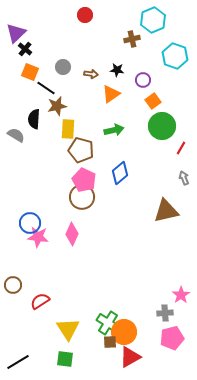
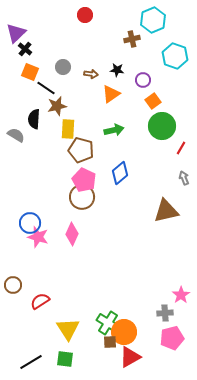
pink star at (38, 237): rotated 10 degrees clockwise
black line at (18, 362): moved 13 px right
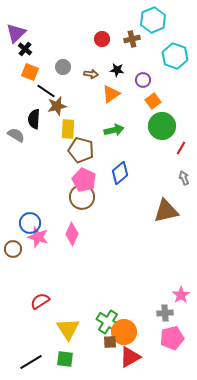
red circle at (85, 15): moved 17 px right, 24 px down
black line at (46, 88): moved 3 px down
brown circle at (13, 285): moved 36 px up
green cross at (108, 323): moved 1 px up
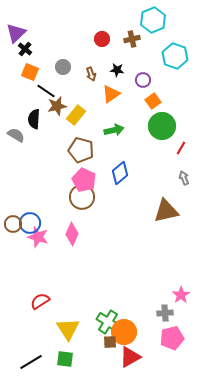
brown arrow at (91, 74): rotated 64 degrees clockwise
yellow rectangle at (68, 129): moved 8 px right, 14 px up; rotated 36 degrees clockwise
brown circle at (13, 249): moved 25 px up
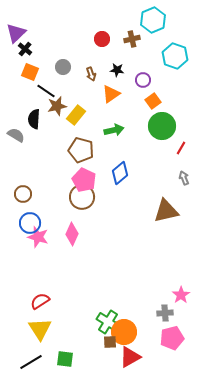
brown circle at (13, 224): moved 10 px right, 30 px up
yellow triangle at (68, 329): moved 28 px left
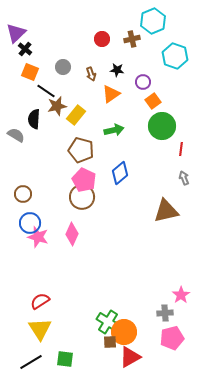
cyan hexagon at (153, 20): moved 1 px down
purple circle at (143, 80): moved 2 px down
red line at (181, 148): moved 1 px down; rotated 24 degrees counterclockwise
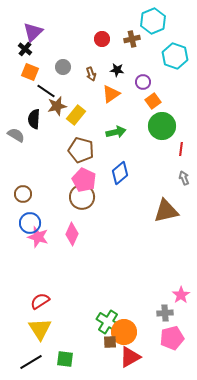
purple triangle at (16, 33): moved 17 px right, 1 px up
green arrow at (114, 130): moved 2 px right, 2 px down
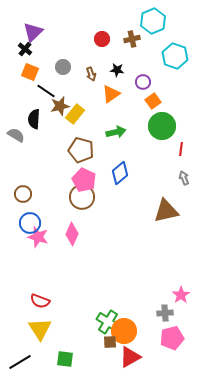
brown star at (57, 106): moved 3 px right
yellow rectangle at (76, 115): moved 1 px left, 1 px up
red semicircle at (40, 301): rotated 126 degrees counterclockwise
orange circle at (124, 332): moved 1 px up
black line at (31, 362): moved 11 px left
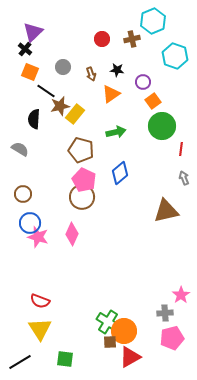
gray semicircle at (16, 135): moved 4 px right, 14 px down
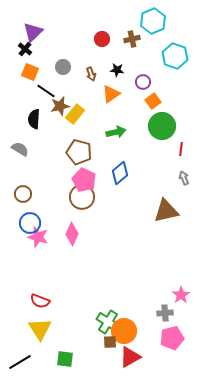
brown pentagon at (81, 150): moved 2 px left, 2 px down
